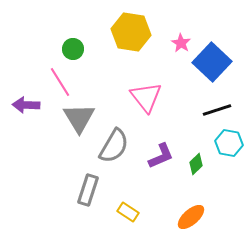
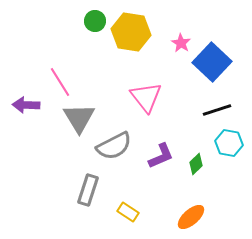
green circle: moved 22 px right, 28 px up
gray semicircle: rotated 33 degrees clockwise
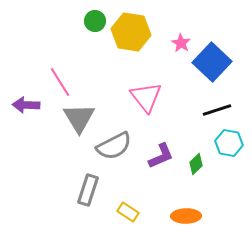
orange ellipse: moved 5 px left, 1 px up; rotated 40 degrees clockwise
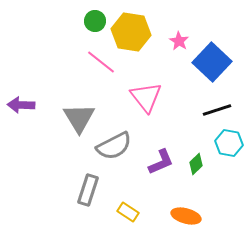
pink star: moved 2 px left, 2 px up
pink line: moved 41 px right, 20 px up; rotated 20 degrees counterclockwise
purple arrow: moved 5 px left
purple L-shape: moved 6 px down
orange ellipse: rotated 16 degrees clockwise
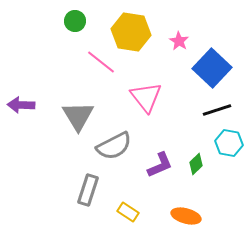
green circle: moved 20 px left
blue square: moved 6 px down
gray triangle: moved 1 px left, 2 px up
purple L-shape: moved 1 px left, 3 px down
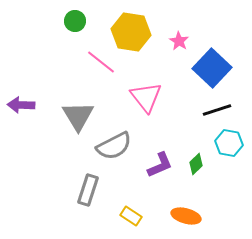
yellow rectangle: moved 3 px right, 4 px down
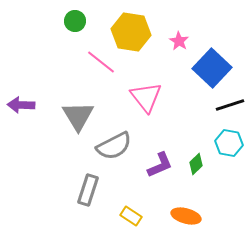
black line: moved 13 px right, 5 px up
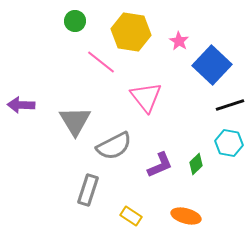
blue square: moved 3 px up
gray triangle: moved 3 px left, 5 px down
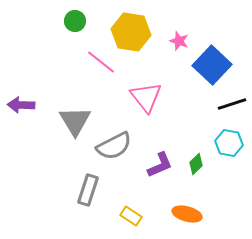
pink star: rotated 12 degrees counterclockwise
black line: moved 2 px right, 1 px up
orange ellipse: moved 1 px right, 2 px up
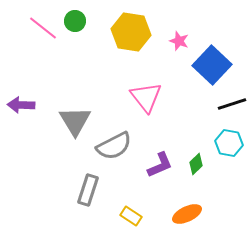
pink line: moved 58 px left, 34 px up
orange ellipse: rotated 40 degrees counterclockwise
